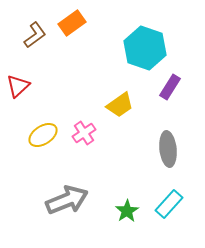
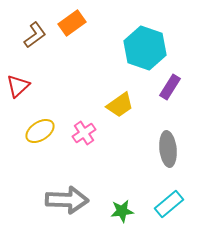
yellow ellipse: moved 3 px left, 4 px up
gray arrow: rotated 24 degrees clockwise
cyan rectangle: rotated 8 degrees clockwise
green star: moved 5 px left; rotated 25 degrees clockwise
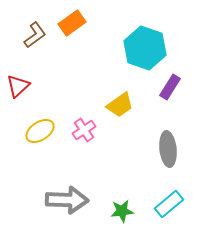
pink cross: moved 3 px up
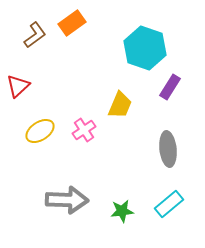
yellow trapezoid: rotated 32 degrees counterclockwise
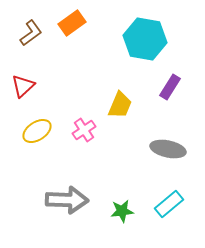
brown L-shape: moved 4 px left, 2 px up
cyan hexagon: moved 9 px up; rotated 9 degrees counterclockwise
red triangle: moved 5 px right
yellow ellipse: moved 3 px left
gray ellipse: rotated 72 degrees counterclockwise
